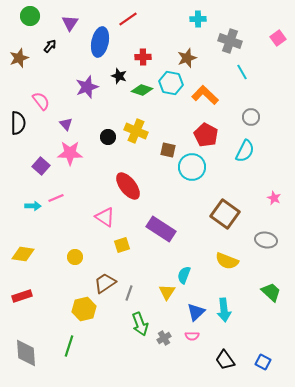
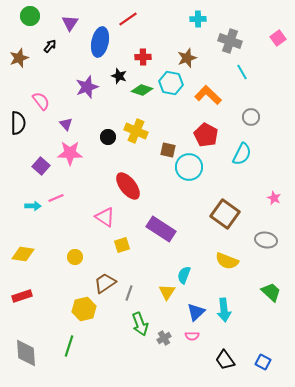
orange L-shape at (205, 95): moved 3 px right
cyan semicircle at (245, 151): moved 3 px left, 3 px down
cyan circle at (192, 167): moved 3 px left
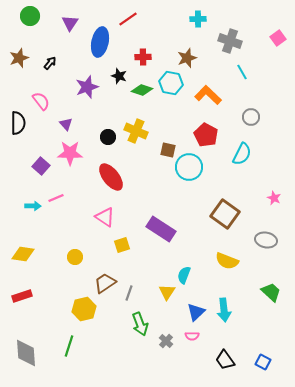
black arrow at (50, 46): moved 17 px down
red ellipse at (128, 186): moved 17 px left, 9 px up
gray cross at (164, 338): moved 2 px right, 3 px down; rotated 16 degrees counterclockwise
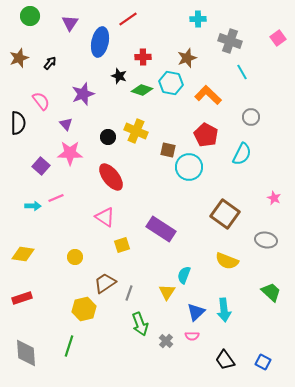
purple star at (87, 87): moved 4 px left, 7 px down
red rectangle at (22, 296): moved 2 px down
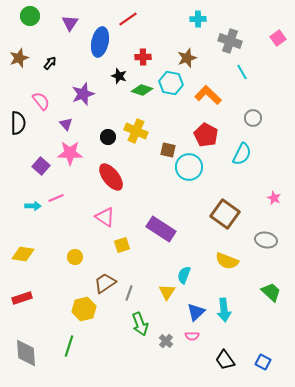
gray circle at (251, 117): moved 2 px right, 1 px down
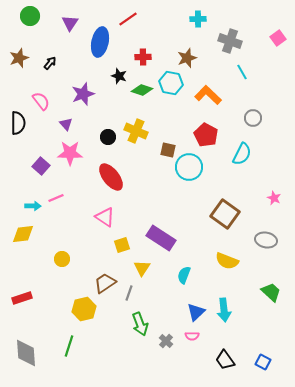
purple rectangle at (161, 229): moved 9 px down
yellow diamond at (23, 254): moved 20 px up; rotated 15 degrees counterclockwise
yellow circle at (75, 257): moved 13 px left, 2 px down
yellow triangle at (167, 292): moved 25 px left, 24 px up
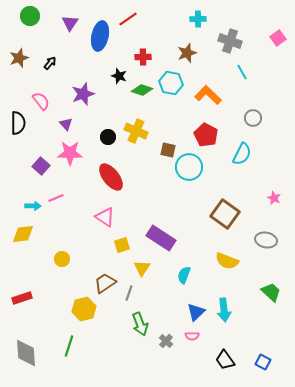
blue ellipse at (100, 42): moved 6 px up
brown star at (187, 58): moved 5 px up
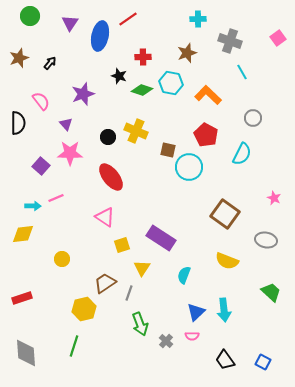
green line at (69, 346): moved 5 px right
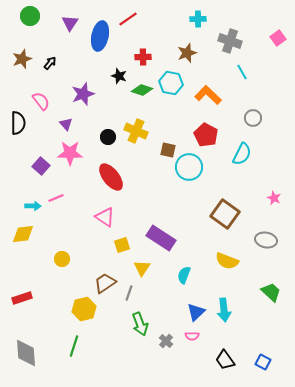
brown star at (19, 58): moved 3 px right, 1 px down
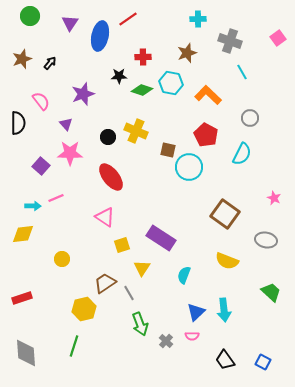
black star at (119, 76): rotated 21 degrees counterclockwise
gray circle at (253, 118): moved 3 px left
gray line at (129, 293): rotated 49 degrees counterclockwise
